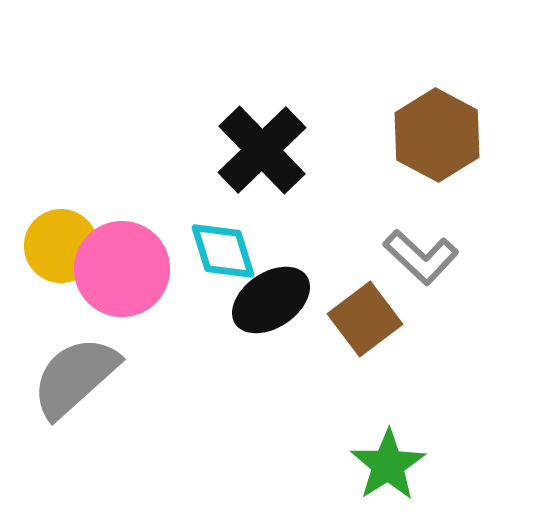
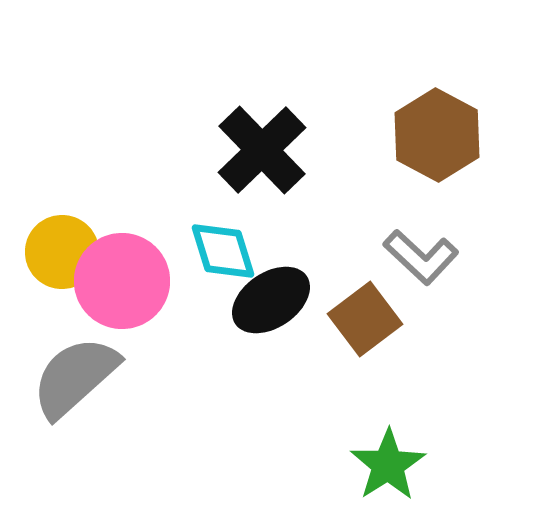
yellow circle: moved 1 px right, 6 px down
pink circle: moved 12 px down
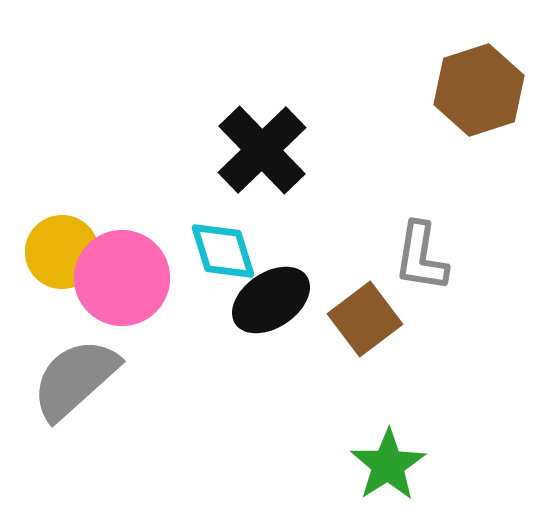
brown hexagon: moved 42 px right, 45 px up; rotated 14 degrees clockwise
gray L-shape: rotated 56 degrees clockwise
pink circle: moved 3 px up
gray semicircle: moved 2 px down
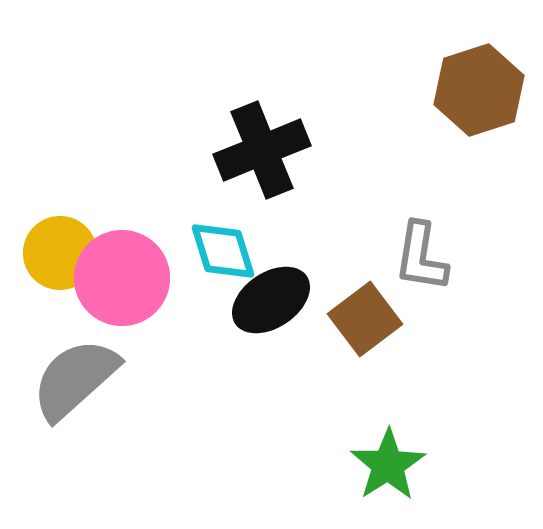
black cross: rotated 22 degrees clockwise
yellow circle: moved 2 px left, 1 px down
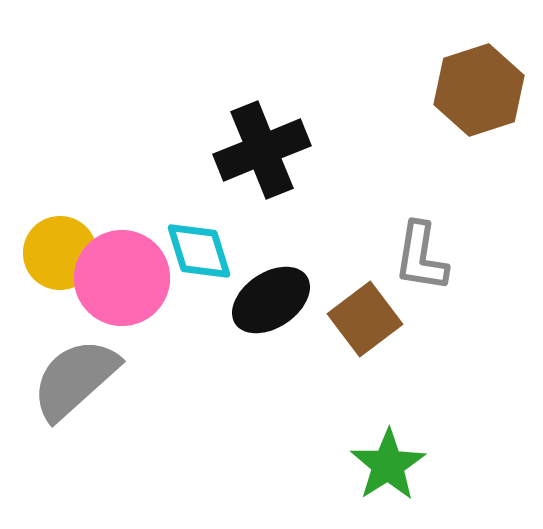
cyan diamond: moved 24 px left
